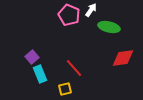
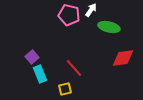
pink pentagon: rotated 10 degrees counterclockwise
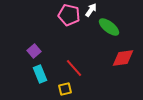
green ellipse: rotated 25 degrees clockwise
purple square: moved 2 px right, 6 px up
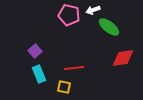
white arrow: moved 2 px right; rotated 144 degrees counterclockwise
purple square: moved 1 px right
red line: rotated 54 degrees counterclockwise
cyan rectangle: moved 1 px left
yellow square: moved 1 px left, 2 px up; rotated 24 degrees clockwise
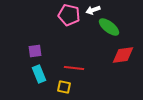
purple square: rotated 32 degrees clockwise
red diamond: moved 3 px up
red line: rotated 12 degrees clockwise
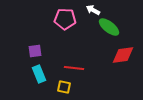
white arrow: rotated 48 degrees clockwise
pink pentagon: moved 4 px left, 4 px down; rotated 10 degrees counterclockwise
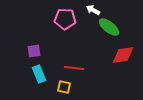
purple square: moved 1 px left
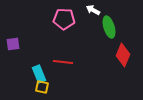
pink pentagon: moved 1 px left
green ellipse: rotated 35 degrees clockwise
purple square: moved 21 px left, 7 px up
red diamond: rotated 60 degrees counterclockwise
red line: moved 11 px left, 6 px up
yellow square: moved 22 px left
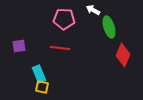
purple square: moved 6 px right, 2 px down
red line: moved 3 px left, 14 px up
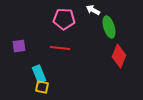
red diamond: moved 4 px left, 1 px down
